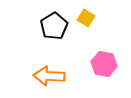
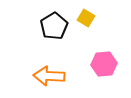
pink hexagon: rotated 15 degrees counterclockwise
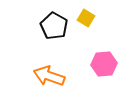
black pentagon: rotated 12 degrees counterclockwise
orange arrow: rotated 16 degrees clockwise
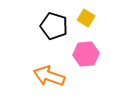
black pentagon: rotated 12 degrees counterclockwise
pink hexagon: moved 18 px left, 10 px up
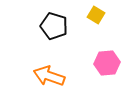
yellow square: moved 10 px right, 3 px up
pink hexagon: moved 21 px right, 9 px down
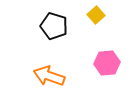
yellow square: rotated 18 degrees clockwise
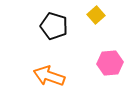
pink hexagon: moved 3 px right
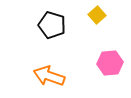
yellow square: moved 1 px right
black pentagon: moved 2 px left, 1 px up
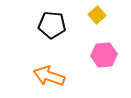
black pentagon: rotated 12 degrees counterclockwise
pink hexagon: moved 6 px left, 8 px up
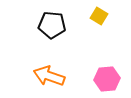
yellow square: moved 2 px right, 1 px down; rotated 18 degrees counterclockwise
pink hexagon: moved 3 px right, 24 px down
